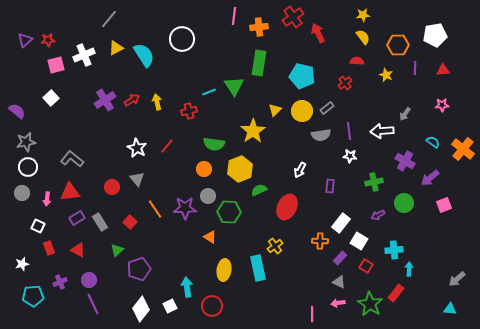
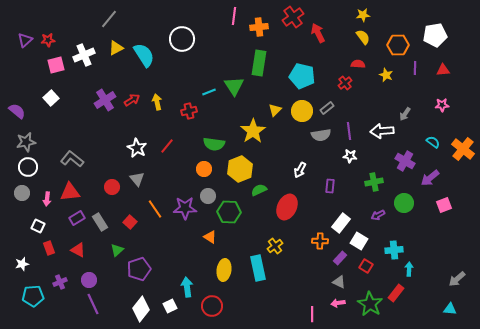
red semicircle at (357, 61): moved 1 px right, 3 px down
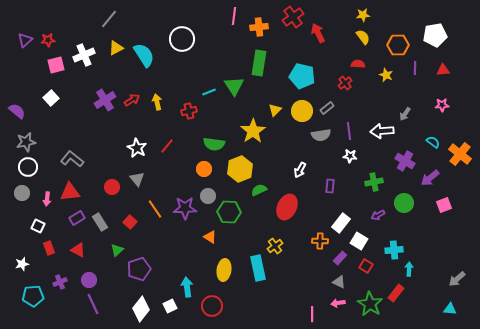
orange cross at (463, 149): moved 3 px left, 5 px down
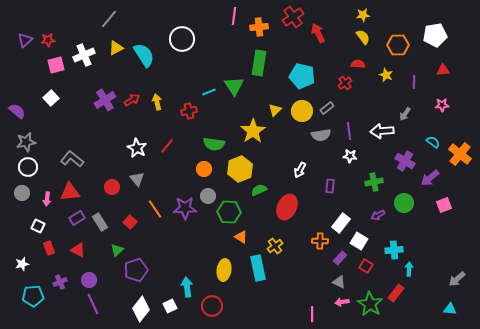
purple line at (415, 68): moved 1 px left, 14 px down
orange triangle at (210, 237): moved 31 px right
purple pentagon at (139, 269): moved 3 px left, 1 px down
pink arrow at (338, 303): moved 4 px right, 1 px up
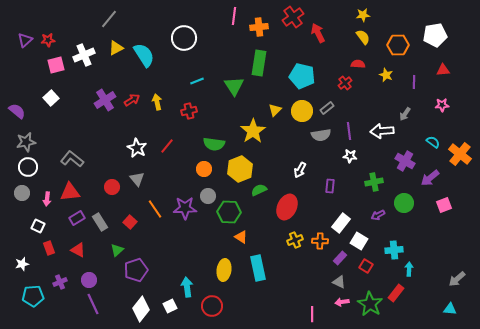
white circle at (182, 39): moved 2 px right, 1 px up
cyan line at (209, 92): moved 12 px left, 11 px up
yellow cross at (275, 246): moved 20 px right, 6 px up; rotated 14 degrees clockwise
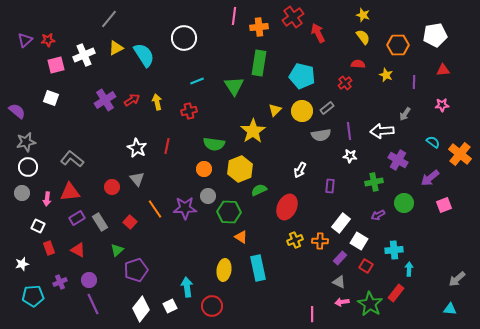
yellow star at (363, 15): rotated 24 degrees clockwise
white square at (51, 98): rotated 28 degrees counterclockwise
red line at (167, 146): rotated 28 degrees counterclockwise
purple cross at (405, 161): moved 7 px left, 1 px up
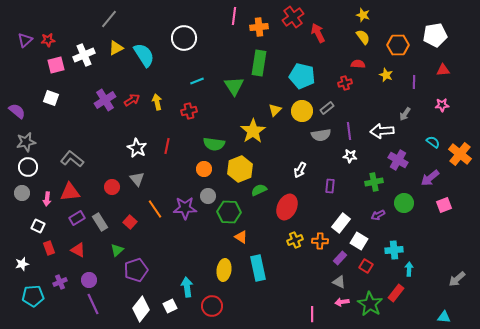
red cross at (345, 83): rotated 24 degrees clockwise
cyan triangle at (450, 309): moved 6 px left, 8 px down
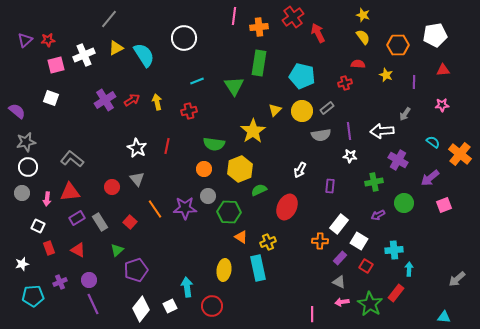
white rectangle at (341, 223): moved 2 px left, 1 px down
yellow cross at (295, 240): moved 27 px left, 2 px down
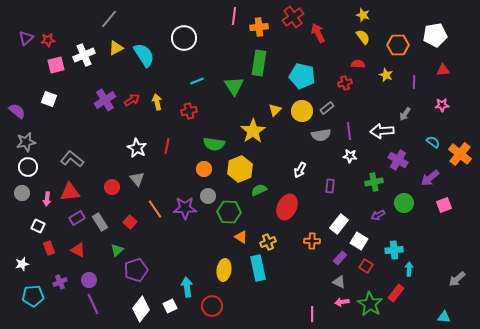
purple triangle at (25, 40): moved 1 px right, 2 px up
white square at (51, 98): moved 2 px left, 1 px down
orange cross at (320, 241): moved 8 px left
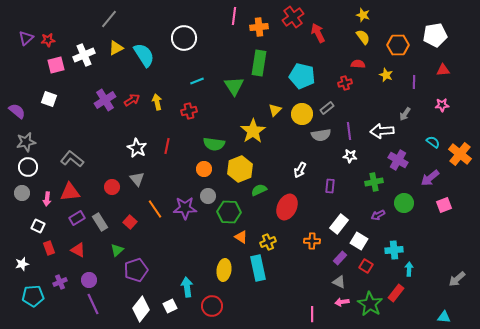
yellow circle at (302, 111): moved 3 px down
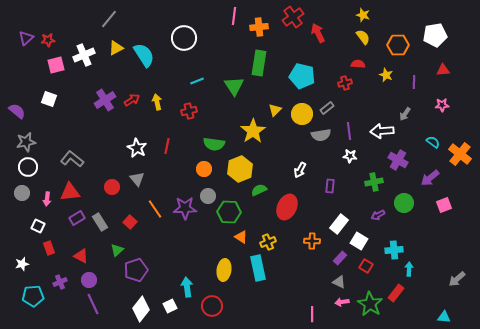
red triangle at (78, 250): moved 3 px right, 6 px down
